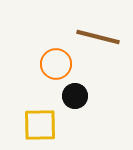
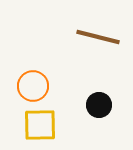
orange circle: moved 23 px left, 22 px down
black circle: moved 24 px right, 9 px down
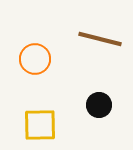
brown line: moved 2 px right, 2 px down
orange circle: moved 2 px right, 27 px up
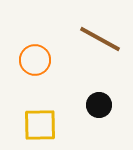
brown line: rotated 15 degrees clockwise
orange circle: moved 1 px down
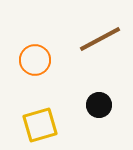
brown line: rotated 57 degrees counterclockwise
yellow square: rotated 15 degrees counterclockwise
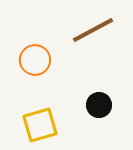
brown line: moved 7 px left, 9 px up
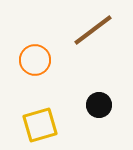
brown line: rotated 9 degrees counterclockwise
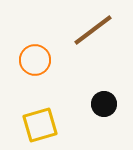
black circle: moved 5 px right, 1 px up
